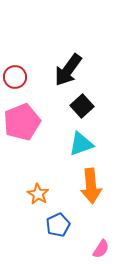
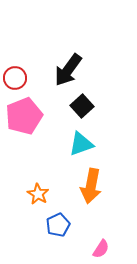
red circle: moved 1 px down
pink pentagon: moved 2 px right, 6 px up
orange arrow: rotated 16 degrees clockwise
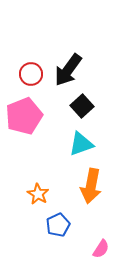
red circle: moved 16 px right, 4 px up
